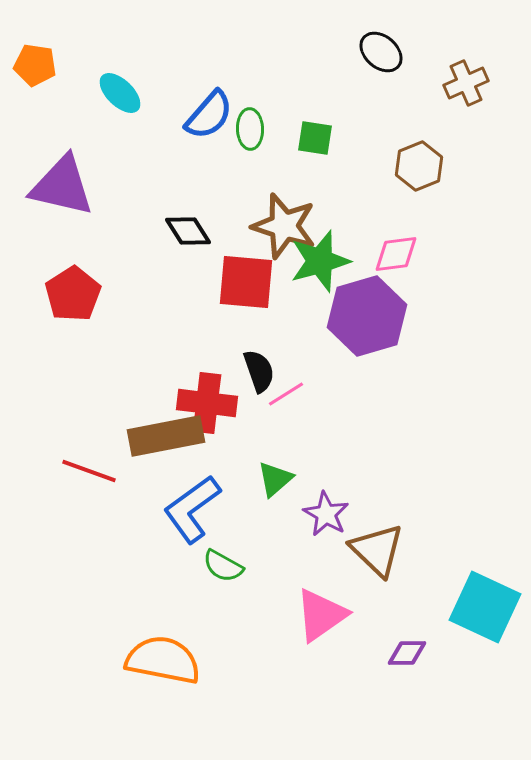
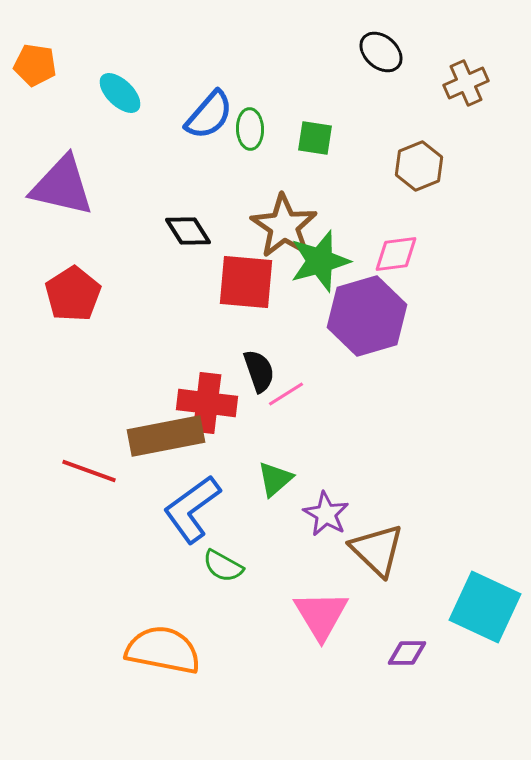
brown star: rotated 16 degrees clockwise
pink triangle: rotated 26 degrees counterclockwise
orange semicircle: moved 10 px up
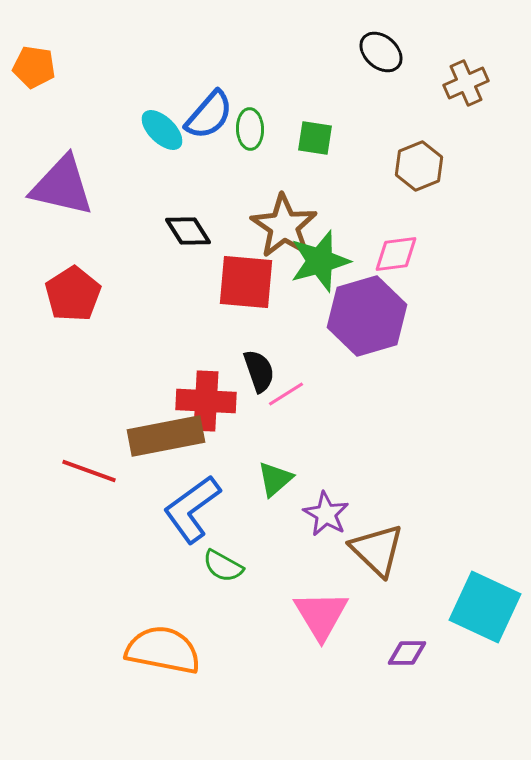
orange pentagon: moved 1 px left, 2 px down
cyan ellipse: moved 42 px right, 37 px down
red cross: moved 1 px left, 2 px up; rotated 4 degrees counterclockwise
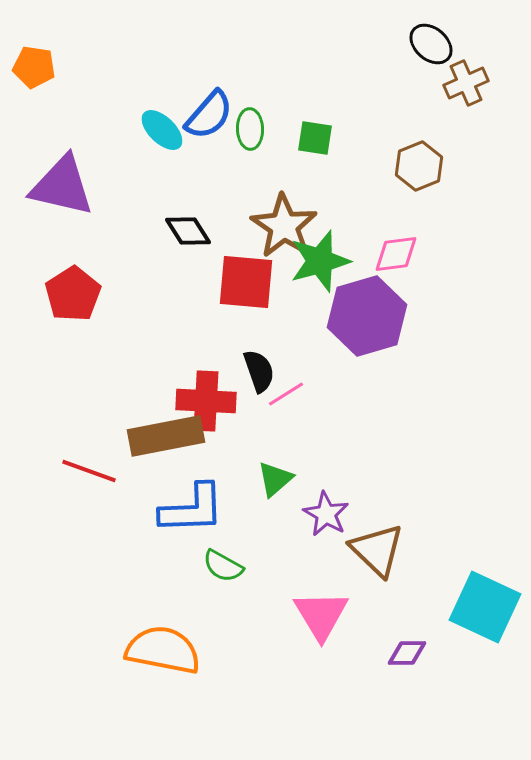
black ellipse: moved 50 px right, 8 px up
blue L-shape: rotated 146 degrees counterclockwise
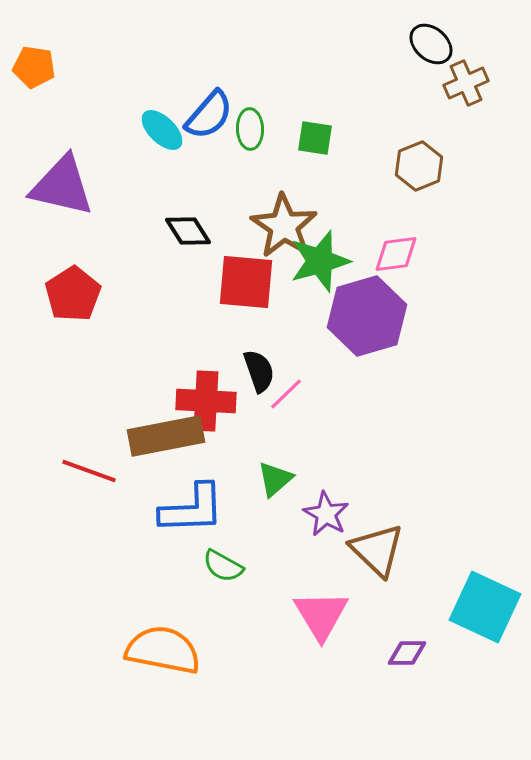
pink line: rotated 12 degrees counterclockwise
